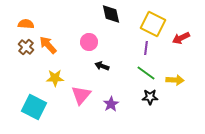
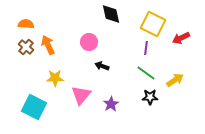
orange arrow: rotated 18 degrees clockwise
yellow arrow: rotated 36 degrees counterclockwise
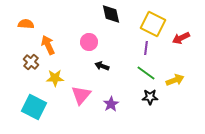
brown cross: moved 5 px right, 15 px down
yellow arrow: rotated 12 degrees clockwise
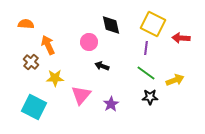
black diamond: moved 11 px down
red arrow: rotated 30 degrees clockwise
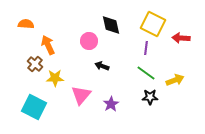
pink circle: moved 1 px up
brown cross: moved 4 px right, 2 px down
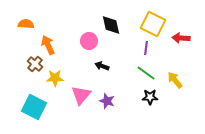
yellow arrow: rotated 108 degrees counterclockwise
purple star: moved 4 px left, 3 px up; rotated 21 degrees counterclockwise
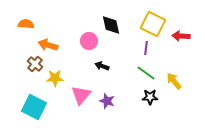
red arrow: moved 2 px up
orange arrow: rotated 48 degrees counterclockwise
yellow arrow: moved 1 px left, 1 px down
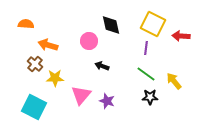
green line: moved 1 px down
